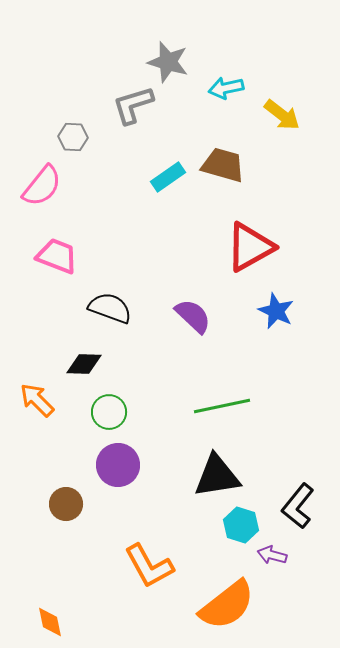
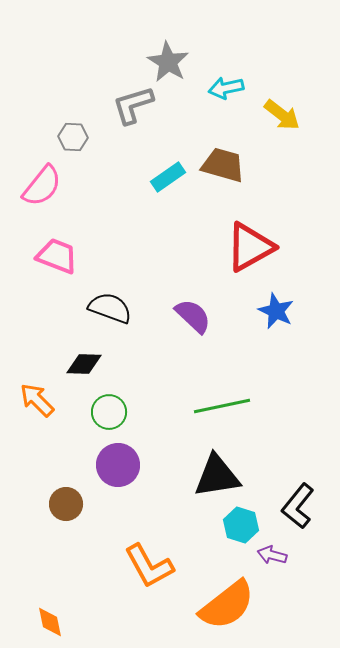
gray star: rotated 15 degrees clockwise
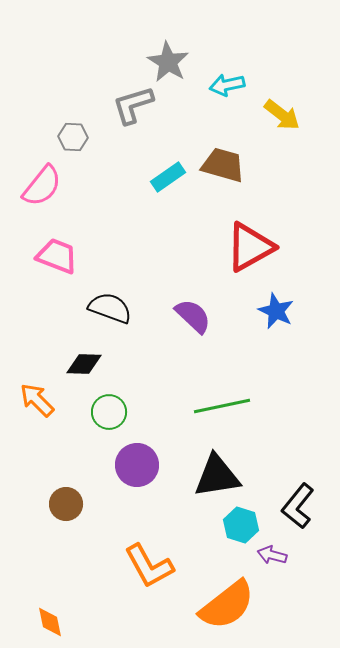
cyan arrow: moved 1 px right, 3 px up
purple circle: moved 19 px right
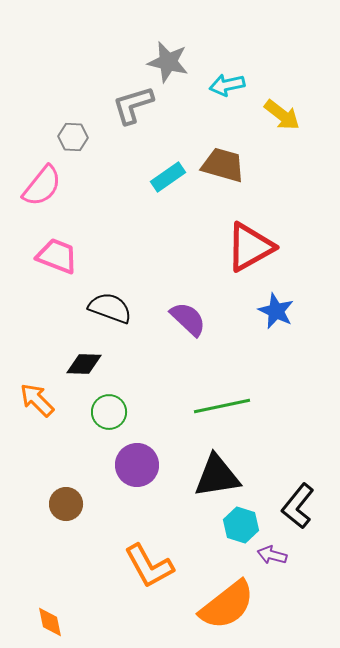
gray star: rotated 18 degrees counterclockwise
purple semicircle: moved 5 px left, 3 px down
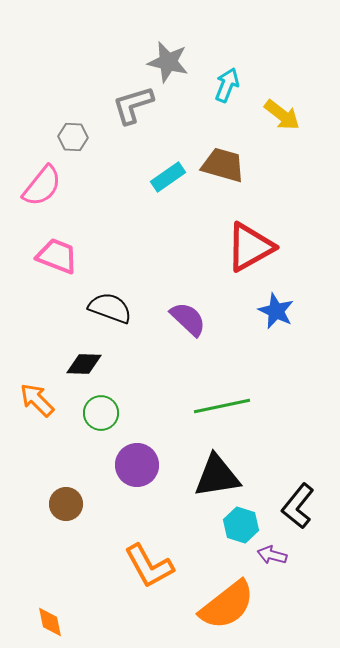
cyan arrow: rotated 124 degrees clockwise
green circle: moved 8 px left, 1 px down
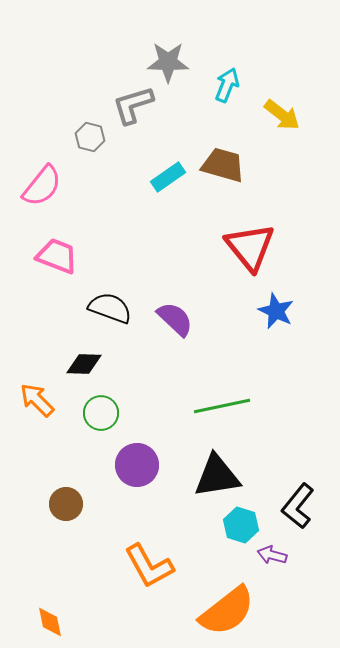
gray star: rotated 12 degrees counterclockwise
gray hexagon: moved 17 px right; rotated 12 degrees clockwise
red triangle: rotated 40 degrees counterclockwise
purple semicircle: moved 13 px left
orange semicircle: moved 6 px down
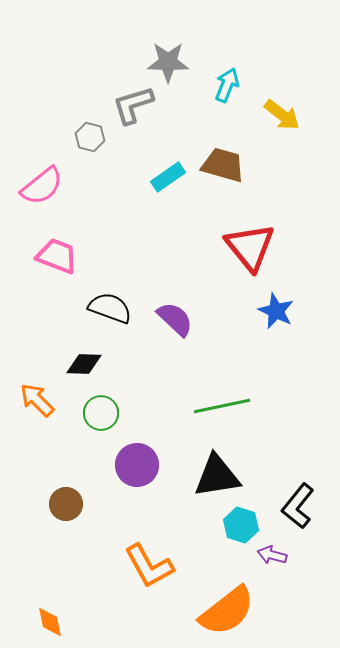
pink semicircle: rotated 12 degrees clockwise
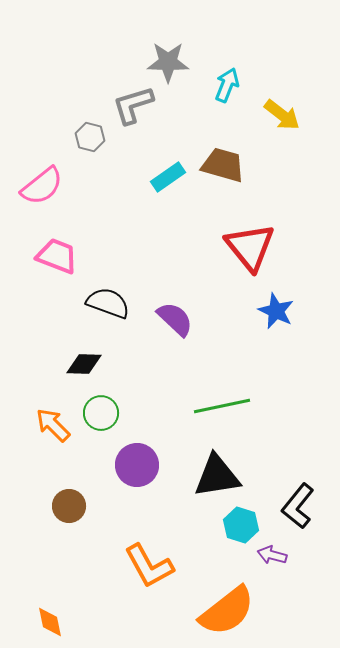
black semicircle: moved 2 px left, 5 px up
orange arrow: moved 16 px right, 25 px down
brown circle: moved 3 px right, 2 px down
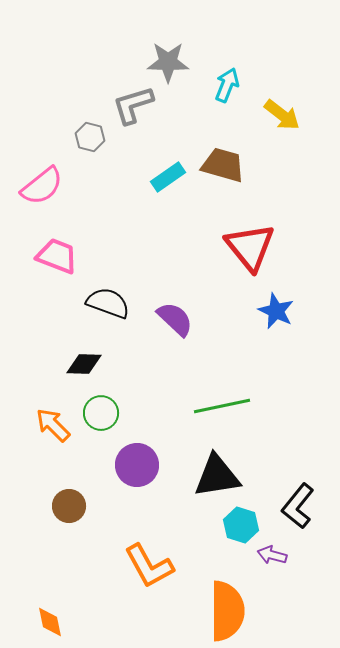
orange semicircle: rotated 52 degrees counterclockwise
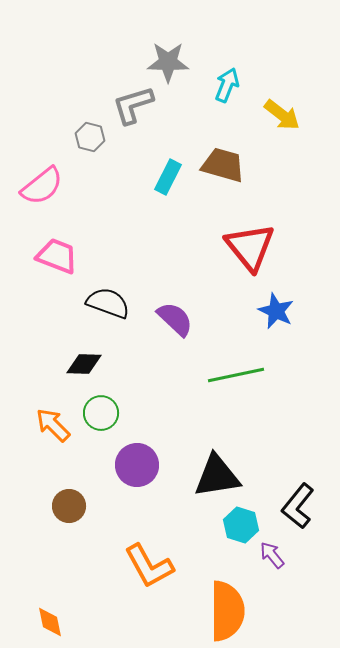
cyan rectangle: rotated 28 degrees counterclockwise
green line: moved 14 px right, 31 px up
purple arrow: rotated 36 degrees clockwise
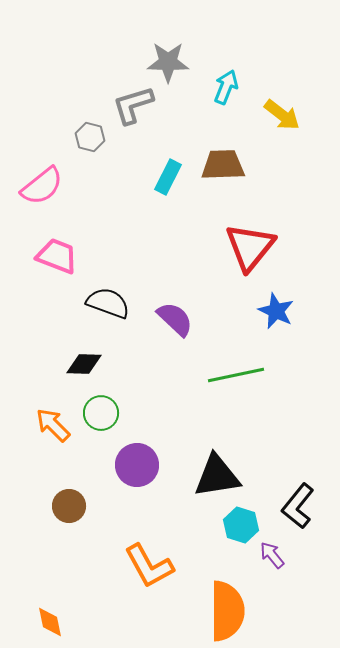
cyan arrow: moved 1 px left, 2 px down
brown trapezoid: rotated 18 degrees counterclockwise
red triangle: rotated 18 degrees clockwise
